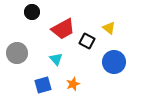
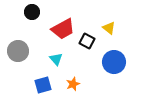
gray circle: moved 1 px right, 2 px up
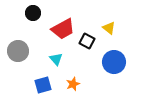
black circle: moved 1 px right, 1 px down
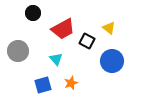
blue circle: moved 2 px left, 1 px up
orange star: moved 2 px left, 1 px up
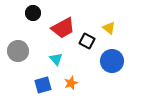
red trapezoid: moved 1 px up
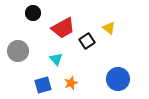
black square: rotated 28 degrees clockwise
blue circle: moved 6 px right, 18 px down
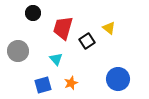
red trapezoid: rotated 135 degrees clockwise
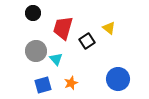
gray circle: moved 18 px right
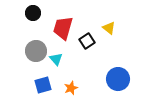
orange star: moved 5 px down
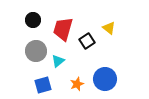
black circle: moved 7 px down
red trapezoid: moved 1 px down
cyan triangle: moved 2 px right, 2 px down; rotated 32 degrees clockwise
blue circle: moved 13 px left
orange star: moved 6 px right, 4 px up
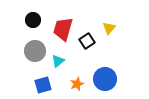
yellow triangle: rotated 32 degrees clockwise
gray circle: moved 1 px left
